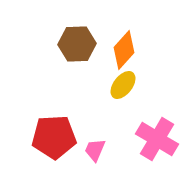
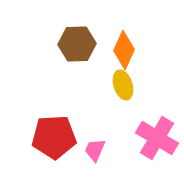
orange diamond: rotated 18 degrees counterclockwise
yellow ellipse: rotated 56 degrees counterclockwise
pink cross: moved 1 px up
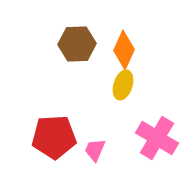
yellow ellipse: rotated 36 degrees clockwise
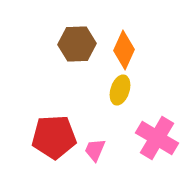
yellow ellipse: moved 3 px left, 5 px down
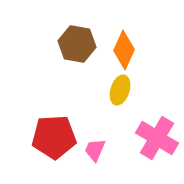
brown hexagon: rotated 12 degrees clockwise
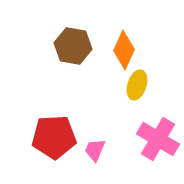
brown hexagon: moved 4 px left, 2 px down
yellow ellipse: moved 17 px right, 5 px up
pink cross: moved 1 px right, 1 px down
